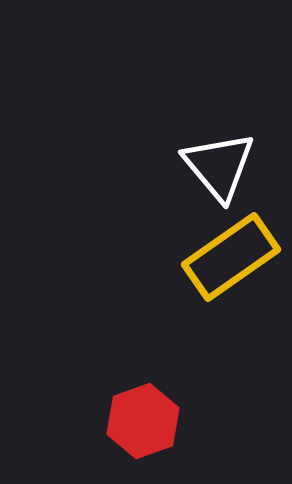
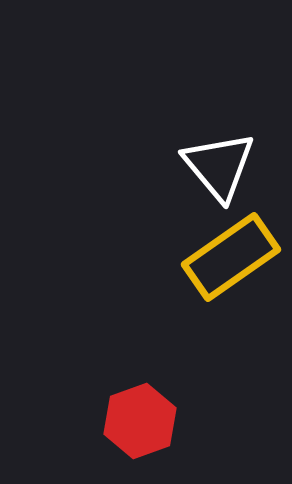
red hexagon: moved 3 px left
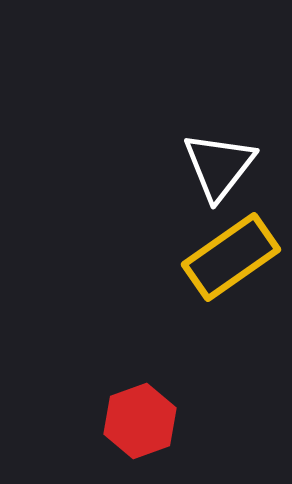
white triangle: rotated 18 degrees clockwise
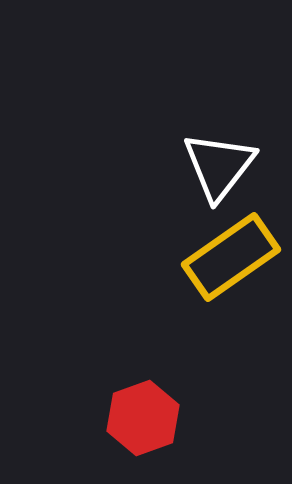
red hexagon: moved 3 px right, 3 px up
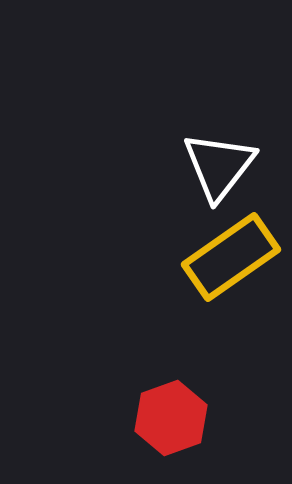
red hexagon: moved 28 px right
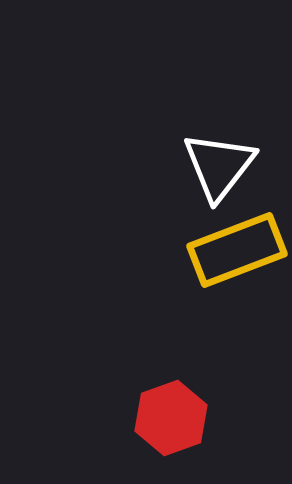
yellow rectangle: moved 6 px right, 7 px up; rotated 14 degrees clockwise
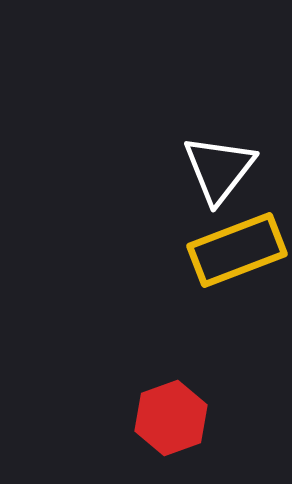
white triangle: moved 3 px down
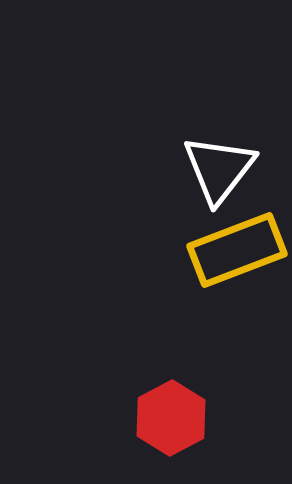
red hexagon: rotated 8 degrees counterclockwise
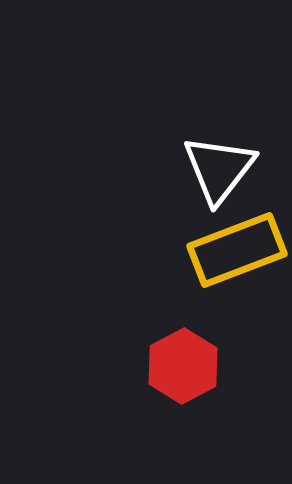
red hexagon: moved 12 px right, 52 px up
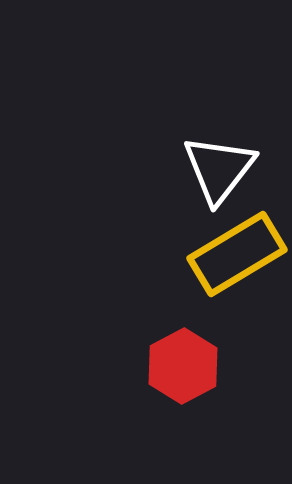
yellow rectangle: moved 4 px down; rotated 10 degrees counterclockwise
